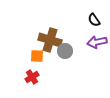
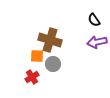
gray circle: moved 12 px left, 13 px down
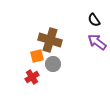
purple arrow: rotated 48 degrees clockwise
orange square: rotated 16 degrees counterclockwise
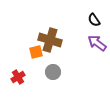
purple arrow: moved 1 px down
orange square: moved 1 px left, 4 px up
gray circle: moved 8 px down
red cross: moved 14 px left
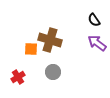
orange square: moved 5 px left, 3 px up; rotated 16 degrees clockwise
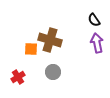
purple arrow: rotated 42 degrees clockwise
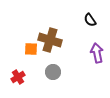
black semicircle: moved 4 px left
purple arrow: moved 10 px down
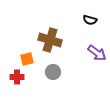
black semicircle: rotated 40 degrees counterclockwise
orange square: moved 4 px left, 10 px down; rotated 16 degrees counterclockwise
purple arrow: rotated 138 degrees clockwise
red cross: moved 1 px left; rotated 32 degrees clockwise
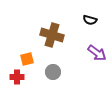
brown cross: moved 2 px right, 5 px up
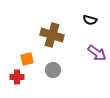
gray circle: moved 2 px up
